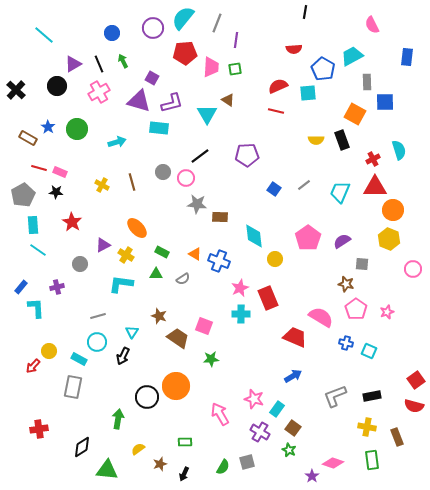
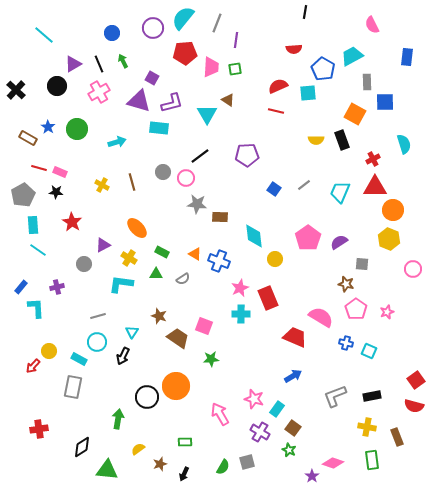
cyan semicircle at (399, 150): moved 5 px right, 6 px up
purple semicircle at (342, 241): moved 3 px left, 1 px down
yellow cross at (126, 255): moved 3 px right, 3 px down
gray circle at (80, 264): moved 4 px right
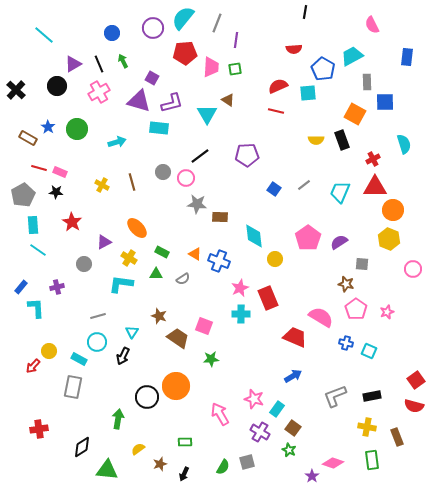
purple triangle at (103, 245): moved 1 px right, 3 px up
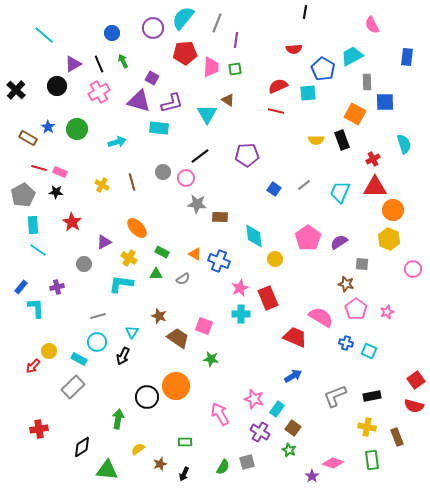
green star at (211, 359): rotated 14 degrees clockwise
gray rectangle at (73, 387): rotated 35 degrees clockwise
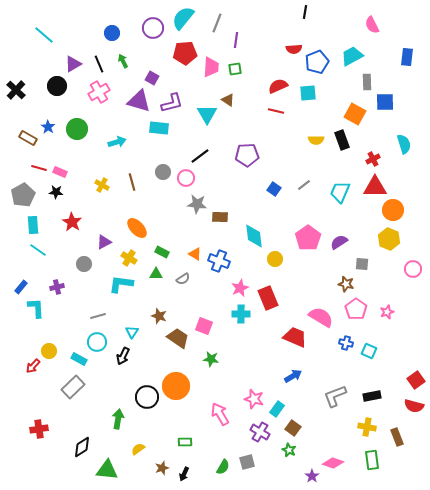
blue pentagon at (323, 69): moved 6 px left, 7 px up; rotated 20 degrees clockwise
brown star at (160, 464): moved 2 px right, 4 px down
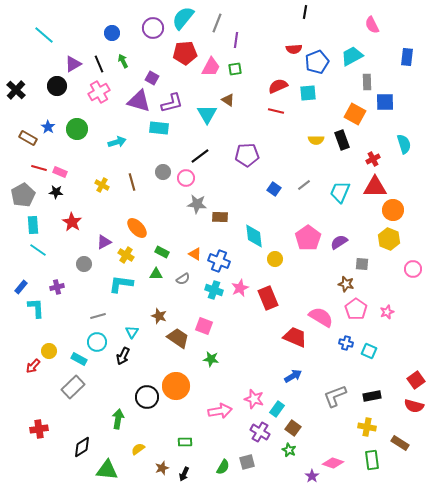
pink trapezoid at (211, 67): rotated 25 degrees clockwise
yellow cross at (129, 258): moved 3 px left, 3 px up
cyan cross at (241, 314): moved 27 px left, 24 px up; rotated 18 degrees clockwise
pink arrow at (220, 414): moved 3 px up; rotated 110 degrees clockwise
brown rectangle at (397, 437): moved 3 px right, 6 px down; rotated 36 degrees counterclockwise
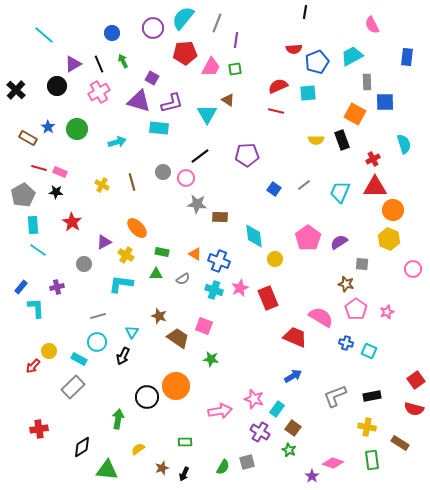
green rectangle at (162, 252): rotated 16 degrees counterclockwise
red semicircle at (414, 406): moved 3 px down
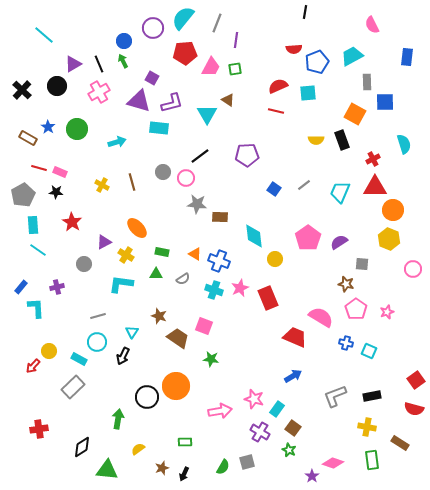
blue circle at (112, 33): moved 12 px right, 8 px down
black cross at (16, 90): moved 6 px right
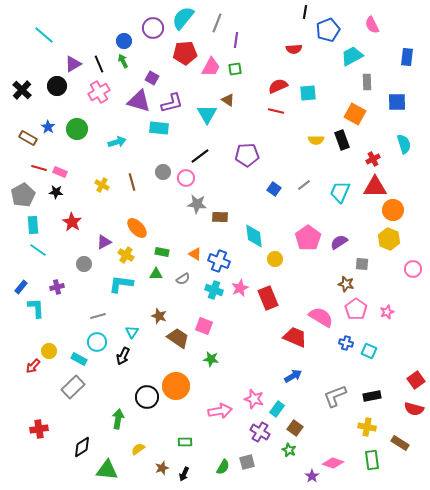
blue pentagon at (317, 62): moved 11 px right, 32 px up
blue square at (385, 102): moved 12 px right
brown square at (293, 428): moved 2 px right
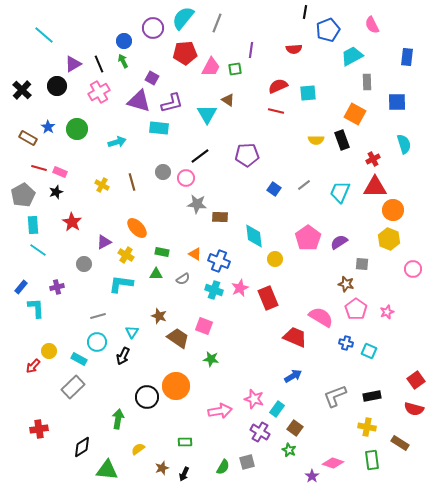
purple line at (236, 40): moved 15 px right, 10 px down
black star at (56, 192): rotated 24 degrees counterclockwise
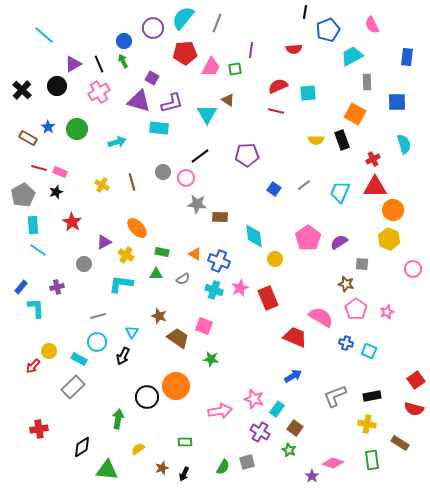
yellow cross at (367, 427): moved 3 px up
